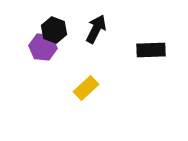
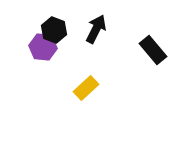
black rectangle: moved 2 px right; rotated 52 degrees clockwise
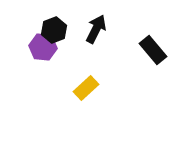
black hexagon: rotated 20 degrees clockwise
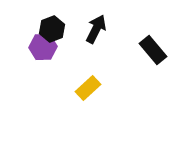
black hexagon: moved 2 px left, 1 px up
purple hexagon: rotated 8 degrees counterclockwise
yellow rectangle: moved 2 px right
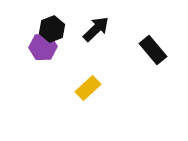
black arrow: rotated 20 degrees clockwise
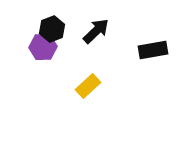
black arrow: moved 2 px down
black rectangle: rotated 60 degrees counterclockwise
yellow rectangle: moved 2 px up
